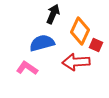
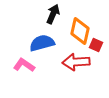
orange diamond: rotated 12 degrees counterclockwise
pink L-shape: moved 3 px left, 3 px up
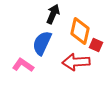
blue semicircle: rotated 50 degrees counterclockwise
pink L-shape: moved 1 px left
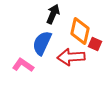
red square: moved 1 px left, 1 px up
red arrow: moved 5 px left, 5 px up
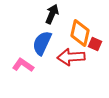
black arrow: moved 1 px left
orange diamond: moved 2 px down
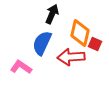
pink L-shape: moved 2 px left, 2 px down
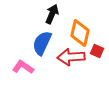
red square: moved 2 px right, 7 px down
pink L-shape: moved 2 px right
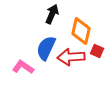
orange diamond: moved 1 px right, 2 px up
blue semicircle: moved 4 px right, 5 px down
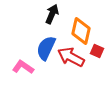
red arrow: rotated 32 degrees clockwise
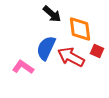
black arrow: rotated 108 degrees clockwise
orange diamond: moved 1 px left, 2 px up; rotated 20 degrees counterclockwise
